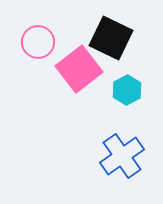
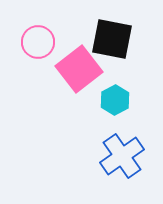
black square: moved 1 px right, 1 px down; rotated 15 degrees counterclockwise
cyan hexagon: moved 12 px left, 10 px down
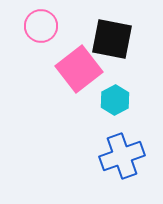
pink circle: moved 3 px right, 16 px up
blue cross: rotated 15 degrees clockwise
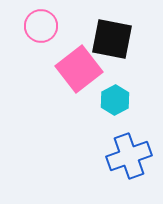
blue cross: moved 7 px right
